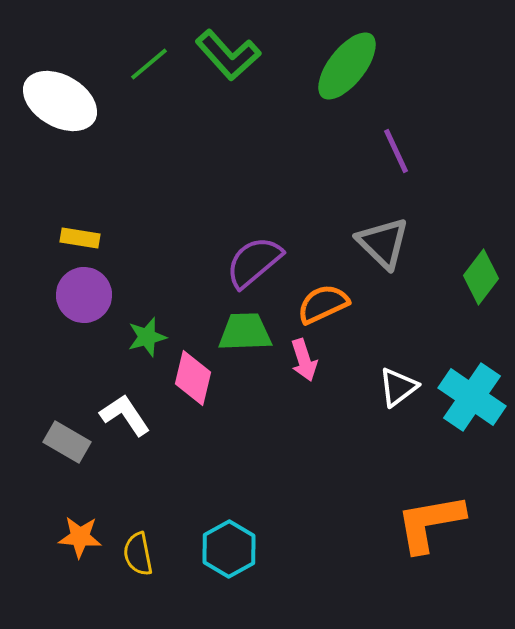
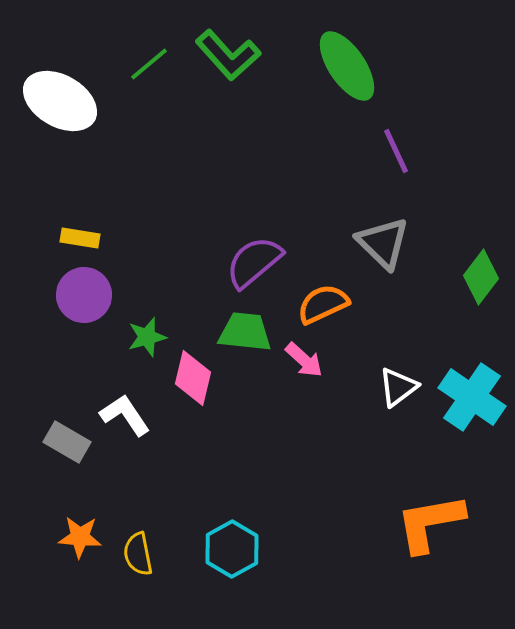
green ellipse: rotated 72 degrees counterclockwise
green trapezoid: rotated 8 degrees clockwise
pink arrow: rotated 30 degrees counterclockwise
cyan hexagon: moved 3 px right
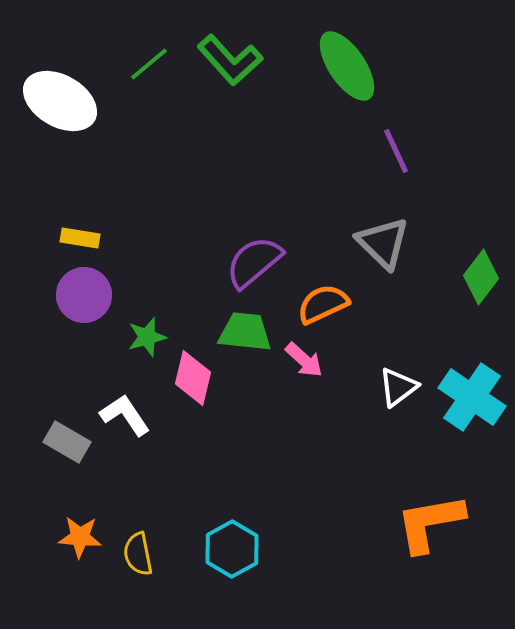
green L-shape: moved 2 px right, 5 px down
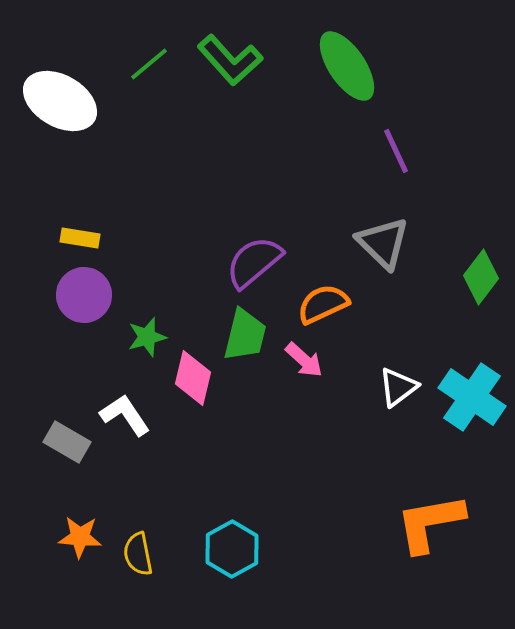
green trapezoid: moved 3 px down; rotated 98 degrees clockwise
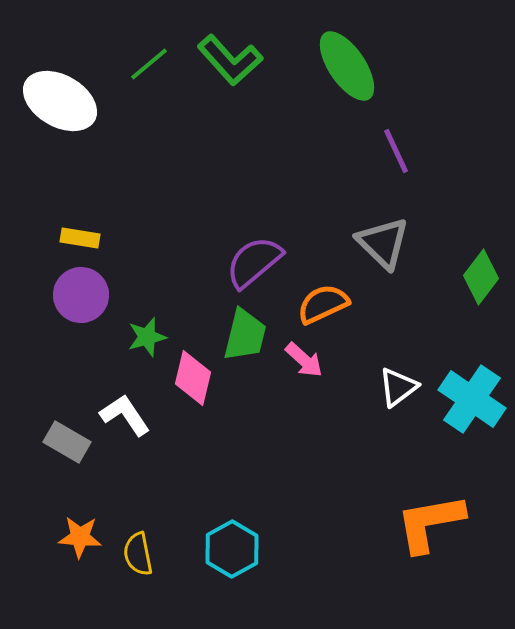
purple circle: moved 3 px left
cyan cross: moved 2 px down
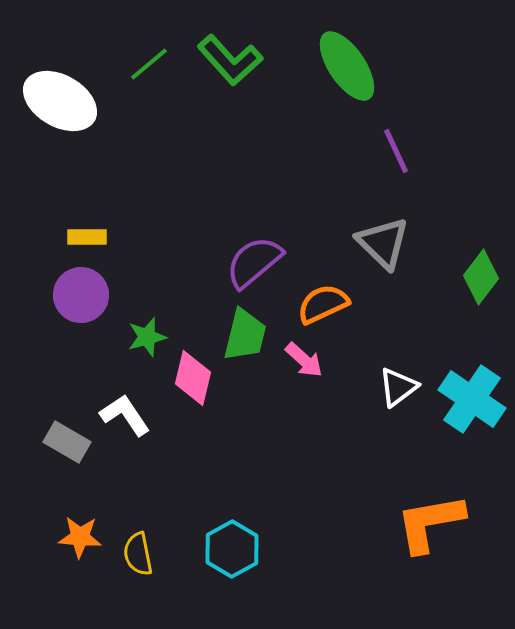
yellow rectangle: moved 7 px right, 1 px up; rotated 9 degrees counterclockwise
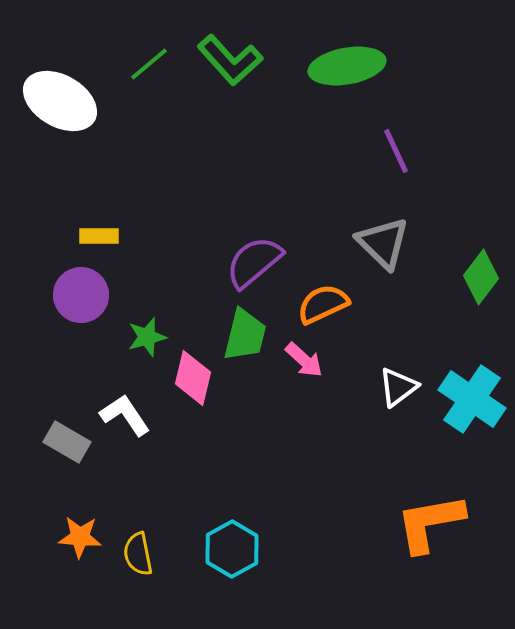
green ellipse: rotated 66 degrees counterclockwise
yellow rectangle: moved 12 px right, 1 px up
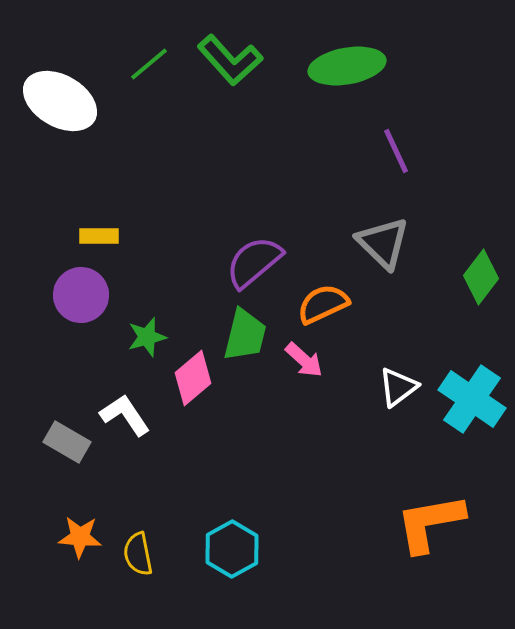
pink diamond: rotated 36 degrees clockwise
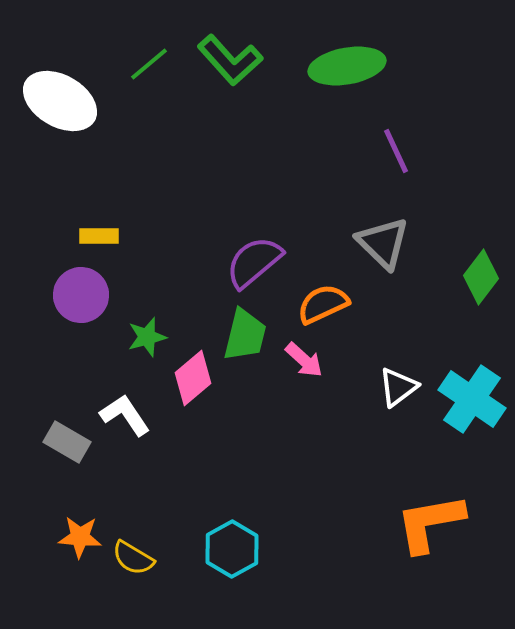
yellow semicircle: moved 5 px left, 4 px down; rotated 48 degrees counterclockwise
